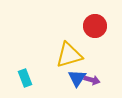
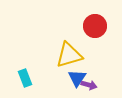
purple arrow: moved 3 px left, 5 px down
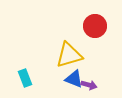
blue triangle: moved 3 px left, 1 px down; rotated 42 degrees counterclockwise
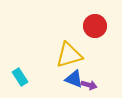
cyan rectangle: moved 5 px left, 1 px up; rotated 12 degrees counterclockwise
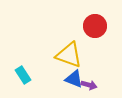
yellow triangle: rotated 36 degrees clockwise
cyan rectangle: moved 3 px right, 2 px up
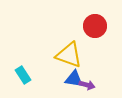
blue triangle: rotated 12 degrees counterclockwise
purple arrow: moved 2 px left
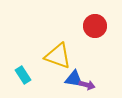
yellow triangle: moved 11 px left, 1 px down
